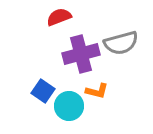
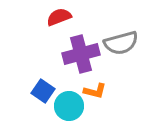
orange L-shape: moved 2 px left
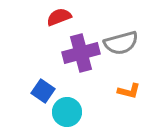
purple cross: moved 1 px up
orange L-shape: moved 34 px right
cyan circle: moved 2 px left, 6 px down
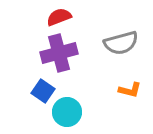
purple cross: moved 22 px left
orange L-shape: moved 1 px right, 1 px up
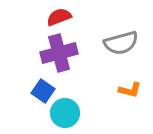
cyan circle: moved 2 px left, 1 px down
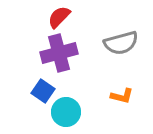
red semicircle: rotated 25 degrees counterclockwise
orange L-shape: moved 8 px left, 6 px down
cyan circle: moved 1 px right, 1 px up
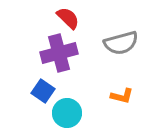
red semicircle: moved 9 px right, 1 px down; rotated 90 degrees clockwise
cyan circle: moved 1 px right, 1 px down
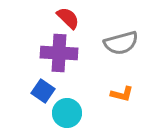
purple cross: rotated 18 degrees clockwise
orange L-shape: moved 2 px up
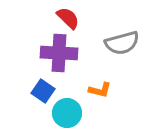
gray semicircle: moved 1 px right
orange L-shape: moved 22 px left, 4 px up
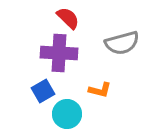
blue square: rotated 25 degrees clockwise
cyan circle: moved 1 px down
